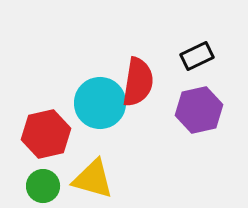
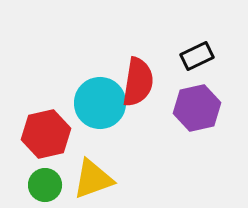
purple hexagon: moved 2 px left, 2 px up
yellow triangle: rotated 36 degrees counterclockwise
green circle: moved 2 px right, 1 px up
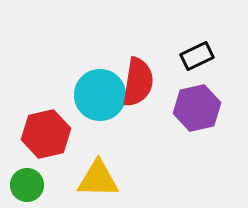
cyan circle: moved 8 px up
yellow triangle: moved 5 px right; rotated 21 degrees clockwise
green circle: moved 18 px left
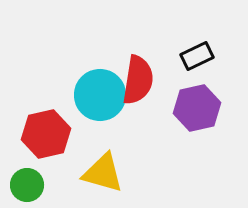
red semicircle: moved 2 px up
yellow triangle: moved 5 px right, 6 px up; rotated 15 degrees clockwise
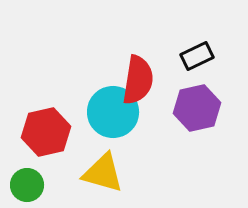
cyan circle: moved 13 px right, 17 px down
red hexagon: moved 2 px up
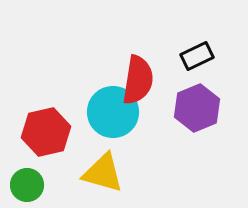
purple hexagon: rotated 9 degrees counterclockwise
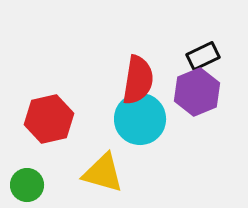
black rectangle: moved 6 px right
purple hexagon: moved 16 px up
cyan circle: moved 27 px right, 7 px down
red hexagon: moved 3 px right, 13 px up
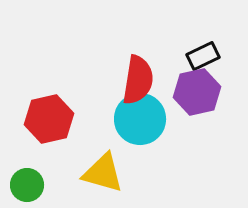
purple hexagon: rotated 9 degrees clockwise
